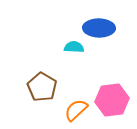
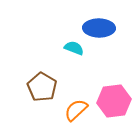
cyan semicircle: moved 1 px down; rotated 18 degrees clockwise
pink hexagon: moved 2 px right, 1 px down
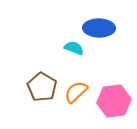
orange semicircle: moved 18 px up
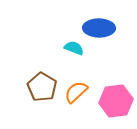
pink hexagon: moved 2 px right
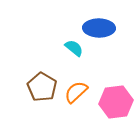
cyan semicircle: rotated 18 degrees clockwise
pink hexagon: moved 1 px down
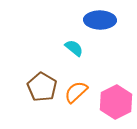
blue ellipse: moved 1 px right, 8 px up
pink hexagon: rotated 20 degrees counterclockwise
